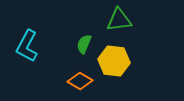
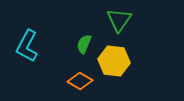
green triangle: rotated 48 degrees counterclockwise
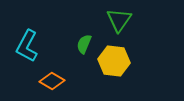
orange diamond: moved 28 px left
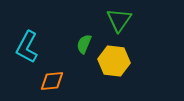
cyan L-shape: moved 1 px down
orange diamond: rotated 35 degrees counterclockwise
